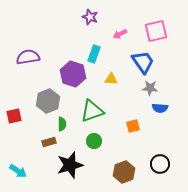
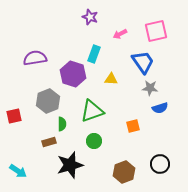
purple semicircle: moved 7 px right, 1 px down
blue semicircle: rotated 21 degrees counterclockwise
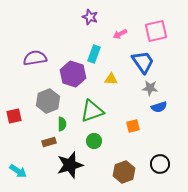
blue semicircle: moved 1 px left, 1 px up
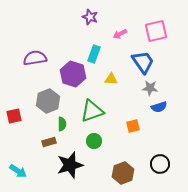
brown hexagon: moved 1 px left, 1 px down
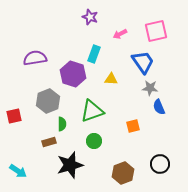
blue semicircle: rotated 84 degrees clockwise
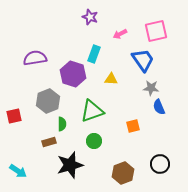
blue trapezoid: moved 2 px up
gray star: moved 1 px right
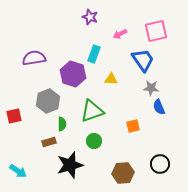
purple semicircle: moved 1 px left
brown hexagon: rotated 15 degrees clockwise
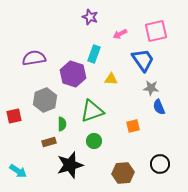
gray hexagon: moved 3 px left, 1 px up
